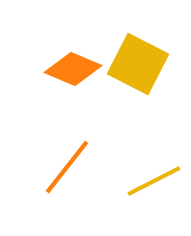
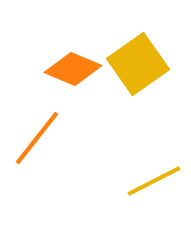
yellow square: rotated 28 degrees clockwise
orange line: moved 30 px left, 29 px up
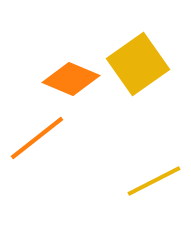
orange diamond: moved 2 px left, 10 px down
orange line: rotated 14 degrees clockwise
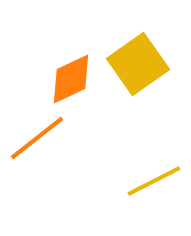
orange diamond: rotated 48 degrees counterclockwise
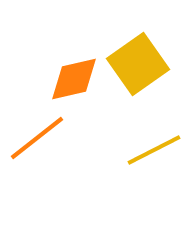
orange diamond: moved 3 px right; rotated 12 degrees clockwise
yellow line: moved 31 px up
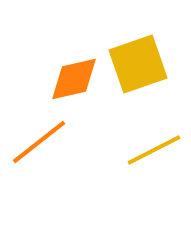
yellow square: rotated 16 degrees clockwise
orange line: moved 2 px right, 4 px down
